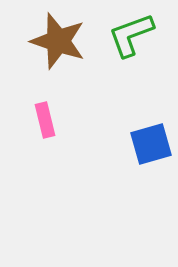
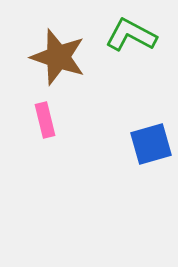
green L-shape: rotated 48 degrees clockwise
brown star: moved 16 px down
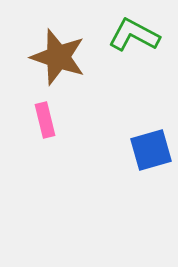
green L-shape: moved 3 px right
blue square: moved 6 px down
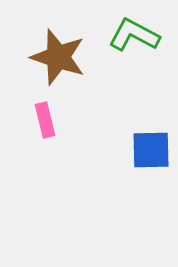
blue square: rotated 15 degrees clockwise
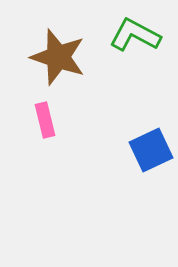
green L-shape: moved 1 px right
blue square: rotated 24 degrees counterclockwise
